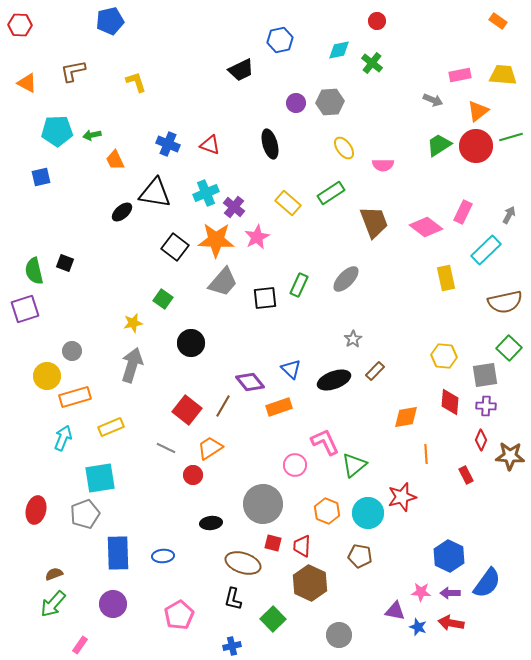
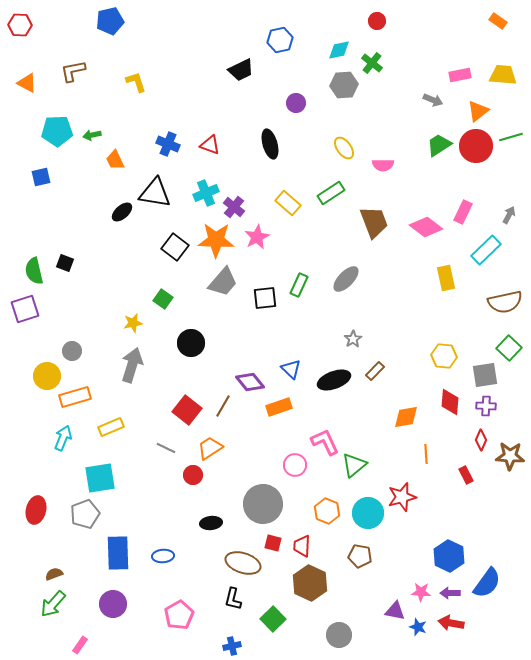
gray hexagon at (330, 102): moved 14 px right, 17 px up
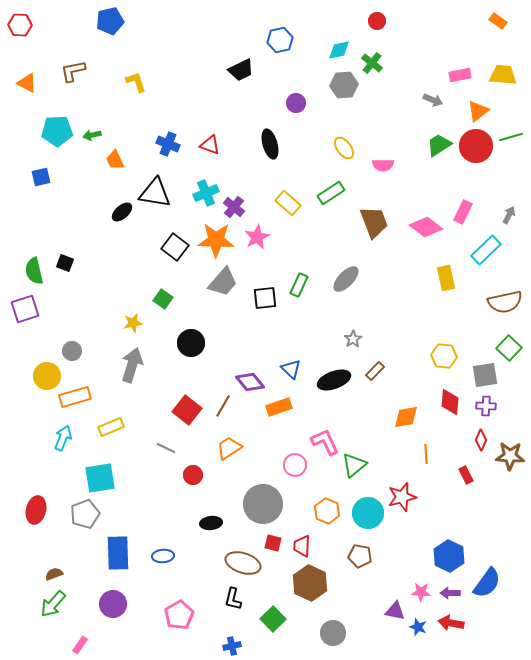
orange trapezoid at (210, 448): moved 19 px right
gray circle at (339, 635): moved 6 px left, 2 px up
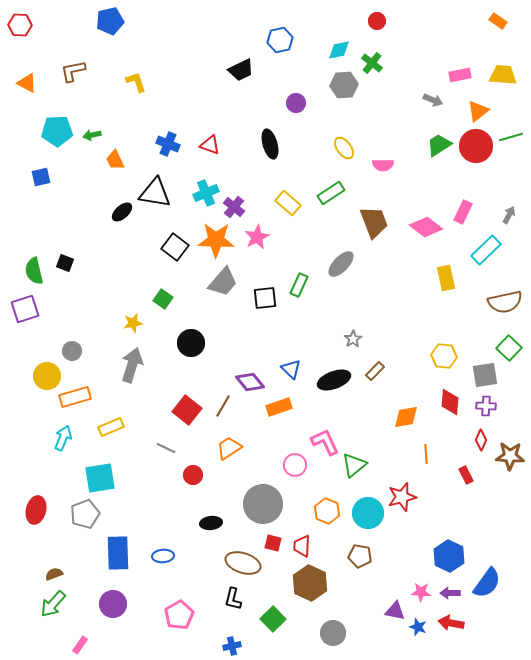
gray ellipse at (346, 279): moved 5 px left, 15 px up
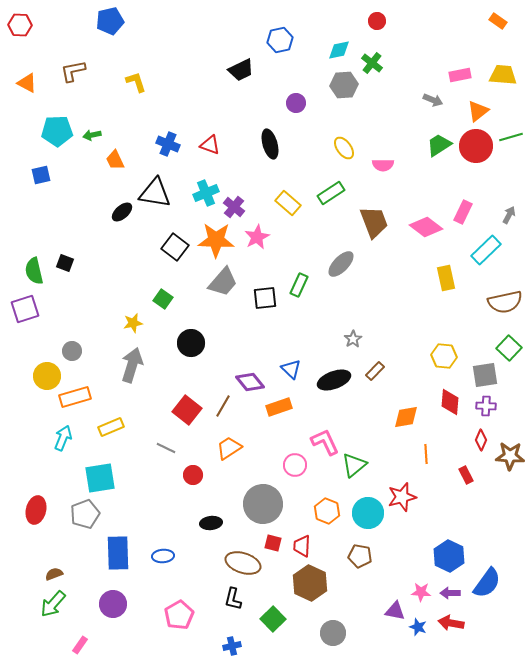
blue square at (41, 177): moved 2 px up
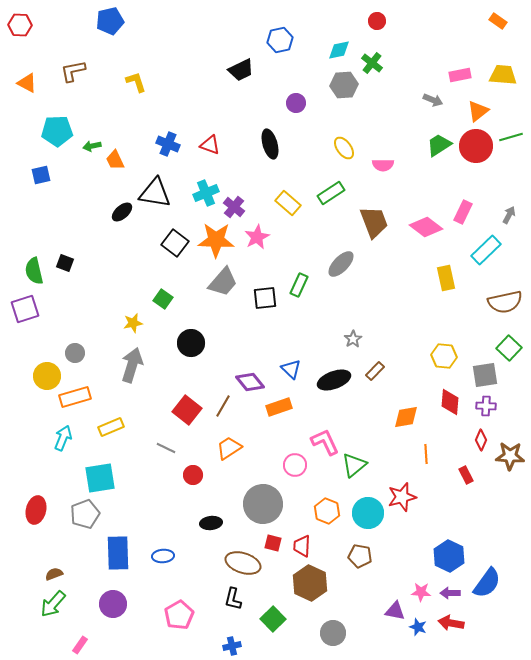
green arrow at (92, 135): moved 11 px down
black square at (175, 247): moved 4 px up
gray circle at (72, 351): moved 3 px right, 2 px down
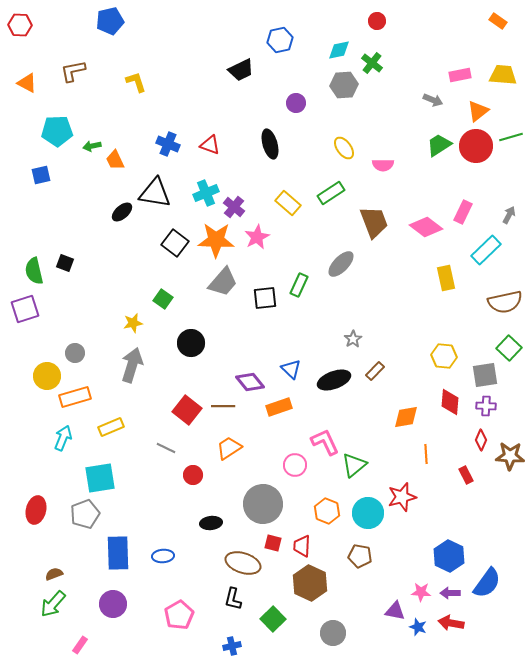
brown line at (223, 406): rotated 60 degrees clockwise
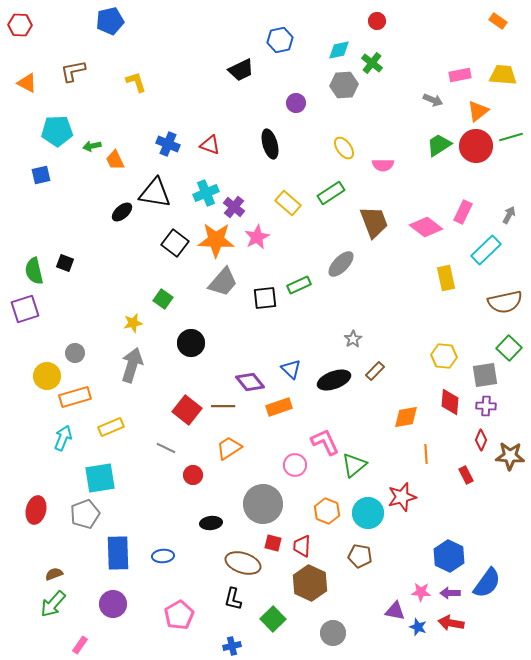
green rectangle at (299, 285): rotated 40 degrees clockwise
